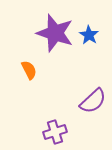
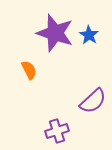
purple cross: moved 2 px right, 1 px up
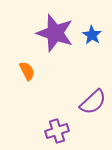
blue star: moved 3 px right
orange semicircle: moved 2 px left, 1 px down
purple semicircle: moved 1 px down
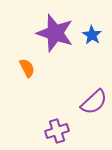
orange semicircle: moved 3 px up
purple semicircle: moved 1 px right
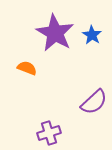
purple star: rotated 12 degrees clockwise
orange semicircle: rotated 42 degrees counterclockwise
purple cross: moved 8 px left, 2 px down
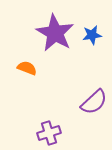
blue star: rotated 30 degrees clockwise
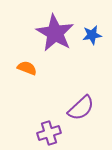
purple semicircle: moved 13 px left, 6 px down
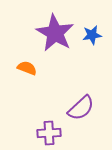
purple cross: rotated 15 degrees clockwise
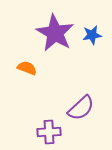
purple cross: moved 1 px up
